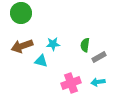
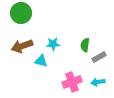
pink cross: moved 1 px right, 1 px up
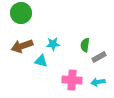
pink cross: moved 2 px up; rotated 24 degrees clockwise
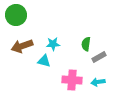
green circle: moved 5 px left, 2 px down
green semicircle: moved 1 px right, 1 px up
cyan triangle: moved 3 px right
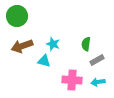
green circle: moved 1 px right, 1 px down
cyan star: rotated 24 degrees clockwise
gray rectangle: moved 2 px left, 3 px down
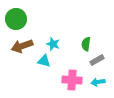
green circle: moved 1 px left, 3 px down
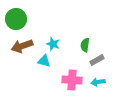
green semicircle: moved 1 px left, 1 px down
